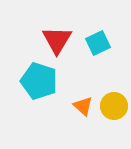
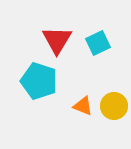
orange triangle: rotated 20 degrees counterclockwise
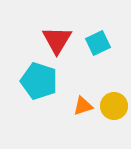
orange triangle: rotated 40 degrees counterclockwise
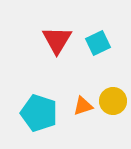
cyan pentagon: moved 32 px down
yellow circle: moved 1 px left, 5 px up
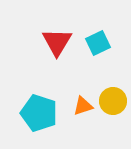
red triangle: moved 2 px down
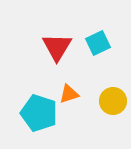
red triangle: moved 5 px down
orange triangle: moved 14 px left, 12 px up
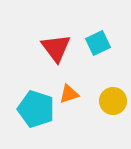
red triangle: moved 1 px left, 1 px down; rotated 8 degrees counterclockwise
cyan pentagon: moved 3 px left, 4 px up
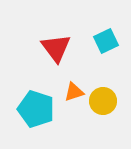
cyan square: moved 8 px right, 2 px up
orange triangle: moved 5 px right, 2 px up
yellow circle: moved 10 px left
